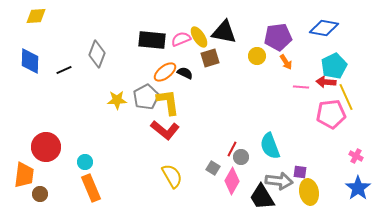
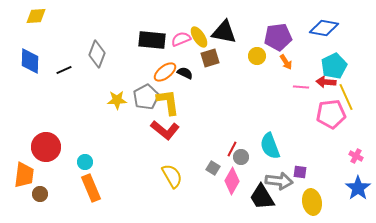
yellow ellipse at (309, 192): moved 3 px right, 10 px down
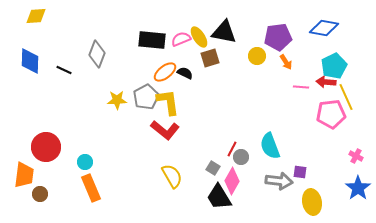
black line at (64, 70): rotated 49 degrees clockwise
black trapezoid at (262, 197): moved 43 px left
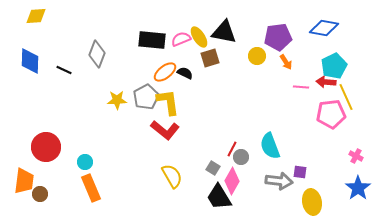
orange trapezoid at (24, 175): moved 6 px down
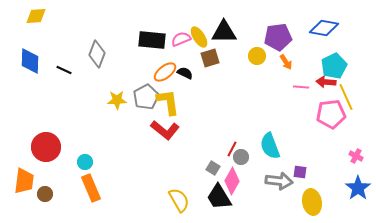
black triangle at (224, 32): rotated 12 degrees counterclockwise
yellow semicircle at (172, 176): moved 7 px right, 24 px down
brown circle at (40, 194): moved 5 px right
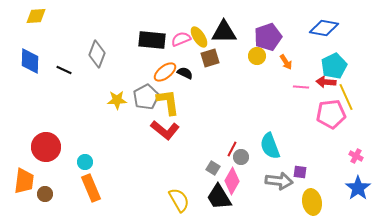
purple pentagon at (278, 37): moved 10 px left; rotated 12 degrees counterclockwise
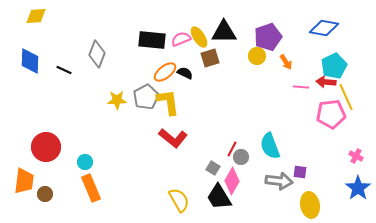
red L-shape at (165, 130): moved 8 px right, 8 px down
yellow ellipse at (312, 202): moved 2 px left, 3 px down
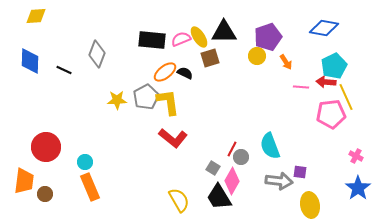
orange rectangle at (91, 188): moved 1 px left, 1 px up
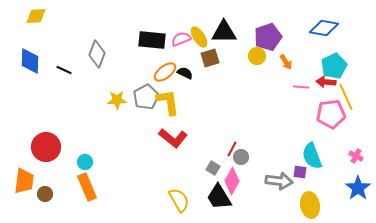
cyan semicircle at (270, 146): moved 42 px right, 10 px down
orange rectangle at (90, 187): moved 3 px left
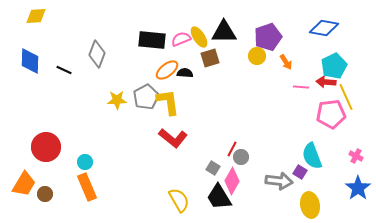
orange ellipse at (165, 72): moved 2 px right, 2 px up
black semicircle at (185, 73): rotated 21 degrees counterclockwise
purple square at (300, 172): rotated 24 degrees clockwise
orange trapezoid at (24, 181): moved 3 px down; rotated 24 degrees clockwise
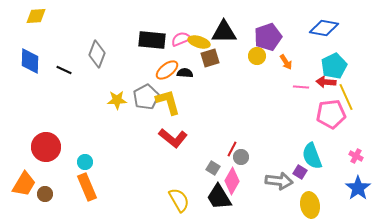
yellow ellipse at (199, 37): moved 5 px down; rotated 40 degrees counterclockwise
yellow L-shape at (168, 102): rotated 8 degrees counterclockwise
